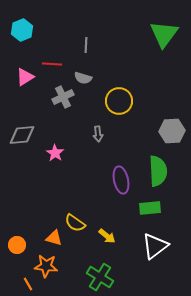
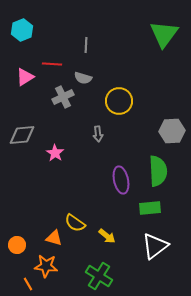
green cross: moved 1 px left, 1 px up
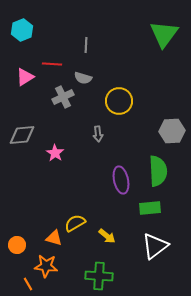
yellow semicircle: rotated 115 degrees clockwise
green cross: rotated 28 degrees counterclockwise
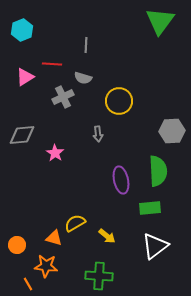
green triangle: moved 4 px left, 13 px up
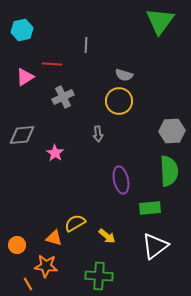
cyan hexagon: rotated 10 degrees clockwise
gray semicircle: moved 41 px right, 3 px up
green semicircle: moved 11 px right
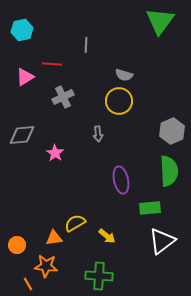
gray hexagon: rotated 20 degrees counterclockwise
orange triangle: rotated 24 degrees counterclockwise
white triangle: moved 7 px right, 5 px up
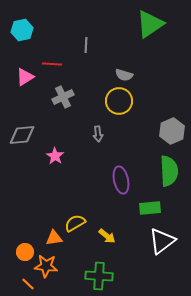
green triangle: moved 10 px left, 3 px down; rotated 20 degrees clockwise
pink star: moved 3 px down
orange circle: moved 8 px right, 7 px down
orange line: rotated 16 degrees counterclockwise
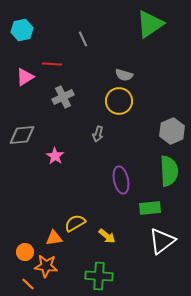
gray line: moved 3 px left, 6 px up; rotated 28 degrees counterclockwise
gray arrow: rotated 21 degrees clockwise
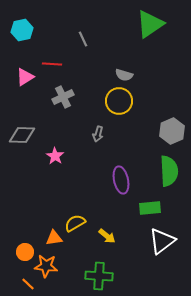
gray diamond: rotated 8 degrees clockwise
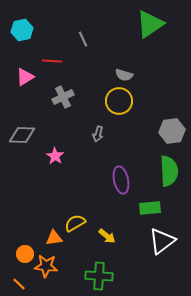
red line: moved 3 px up
gray hexagon: rotated 15 degrees clockwise
orange circle: moved 2 px down
orange line: moved 9 px left
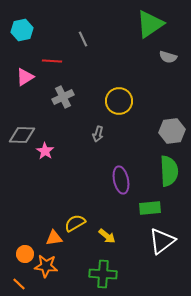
gray semicircle: moved 44 px right, 18 px up
pink star: moved 10 px left, 5 px up
green cross: moved 4 px right, 2 px up
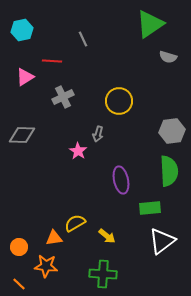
pink star: moved 33 px right
orange circle: moved 6 px left, 7 px up
